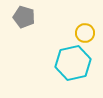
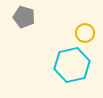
cyan hexagon: moved 1 px left, 2 px down
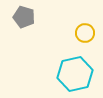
cyan hexagon: moved 3 px right, 9 px down
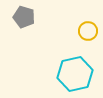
yellow circle: moved 3 px right, 2 px up
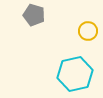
gray pentagon: moved 10 px right, 2 px up
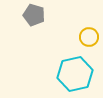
yellow circle: moved 1 px right, 6 px down
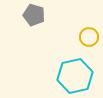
cyan hexagon: moved 2 px down
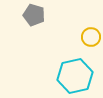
yellow circle: moved 2 px right
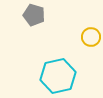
cyan hexagon: moved 17 px left
